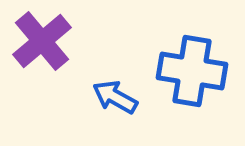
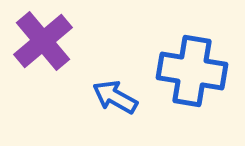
purple cross: moved 1 px right
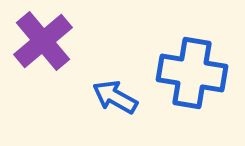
blue cross: moved 2 px down
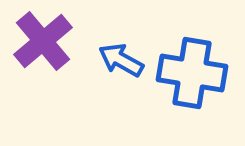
blue arrow: moved 6 px right, 37 px up
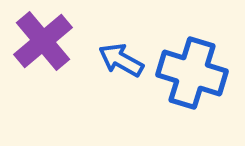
blue cross: rotated 8 degrees clockwise
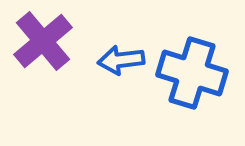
blue arrow: rotated 36 degrees counterclockwise
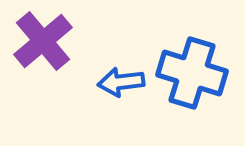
blue arrow: moved 22 px down
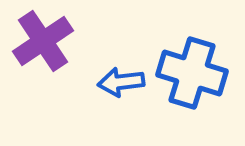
purple cross: rotated 6 degrees clockwise
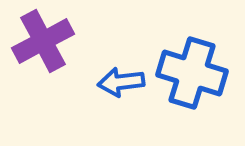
purple cross: rotated 6 degrees clockwise
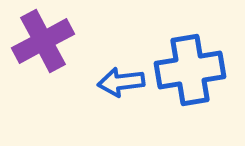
blue cross: moved 2 px left, 3 px up; rotated 26 degrees counterclockwise
